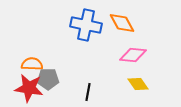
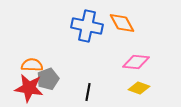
blue cross: moved 1 px right, 1 px down
pink diamond: moved 3 px right, 7 px down
orange semicircle: moved 1 px down
gray pentagon: rotated 20 degrees counterclockwise
yellow diamond: moved 1 px right, 4 px down; rotated 35 degrees counterclockwise
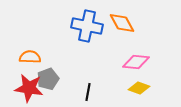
orange semicircle: moved 2 px left, 8 px up
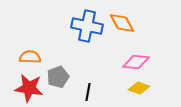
gray pentagon: moved 10 px right, 2 px up
